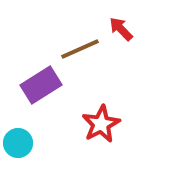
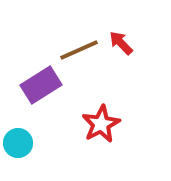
red arrow: moved 14 px down
brown line: moved 1 px left, 1 px down
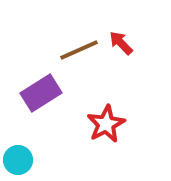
purple rectangle: moved 8 px down
red star: moved 5 px right
cyan circle: moved 17 px down
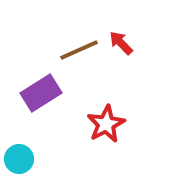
cyan circle: moved 1 px right, 1 px up
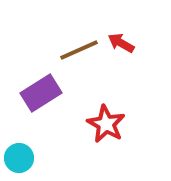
red arrow: rotated 16 degrees counterclockwise
red star: rotated 15 degrees counterclockwise
cyan circle: moved 1 px up
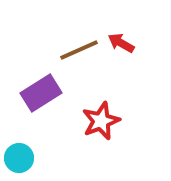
red star: moved 5 px left, 3 px up; rotated 21 degrees clockwise
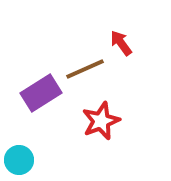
red arrow: rotated 24 degrees clockwise
brown line: moved 6 px right, 19 px down
cyan circle: moved 2 px down
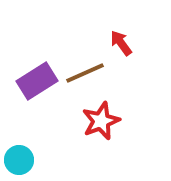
brown line: moved 4 px down
purple rectangle: moved 4 px left, 12 px up
